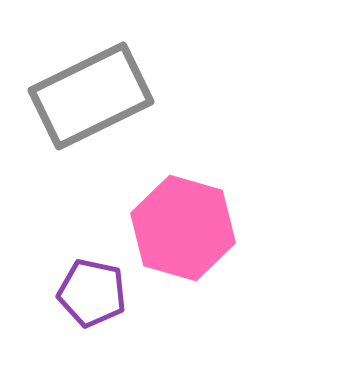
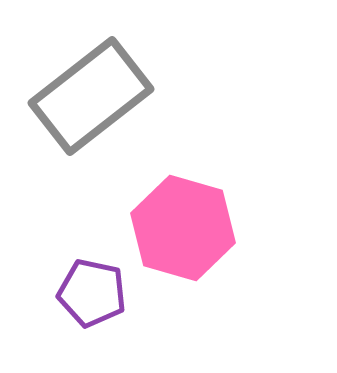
gray rectangle: rotated 12 degrees counterclockwise
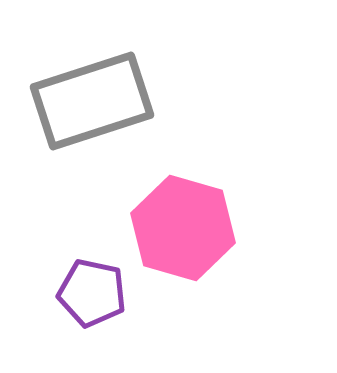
gray rectangle: moved 1 px right, 5 px down; rotated 20 degrees clockwise
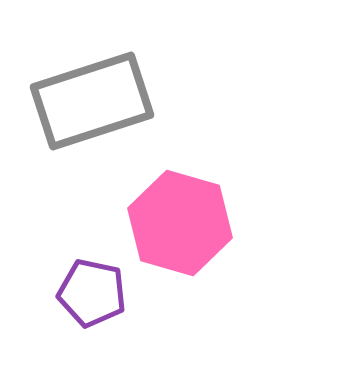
pink hexagon: moved 3 px left, 5 px up
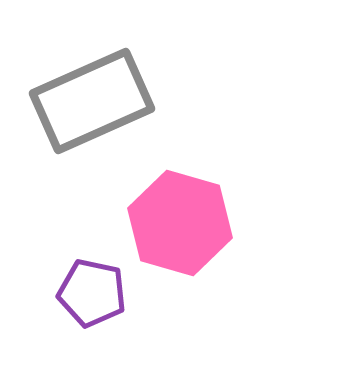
gray rectangle: rotated 6 degrees counterclockwise
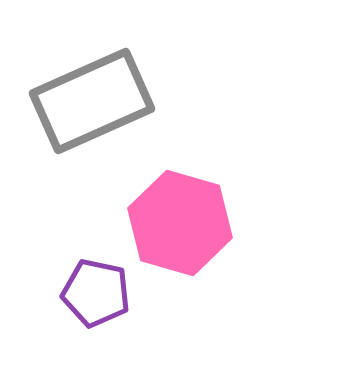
purple pentagon: moved 4 px right
